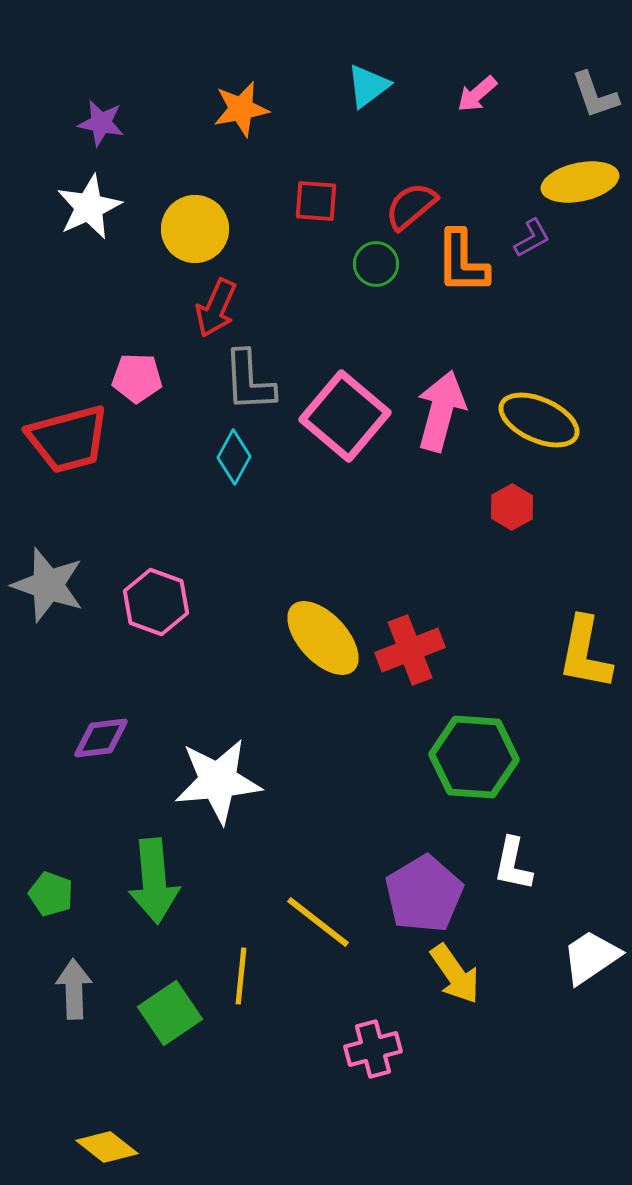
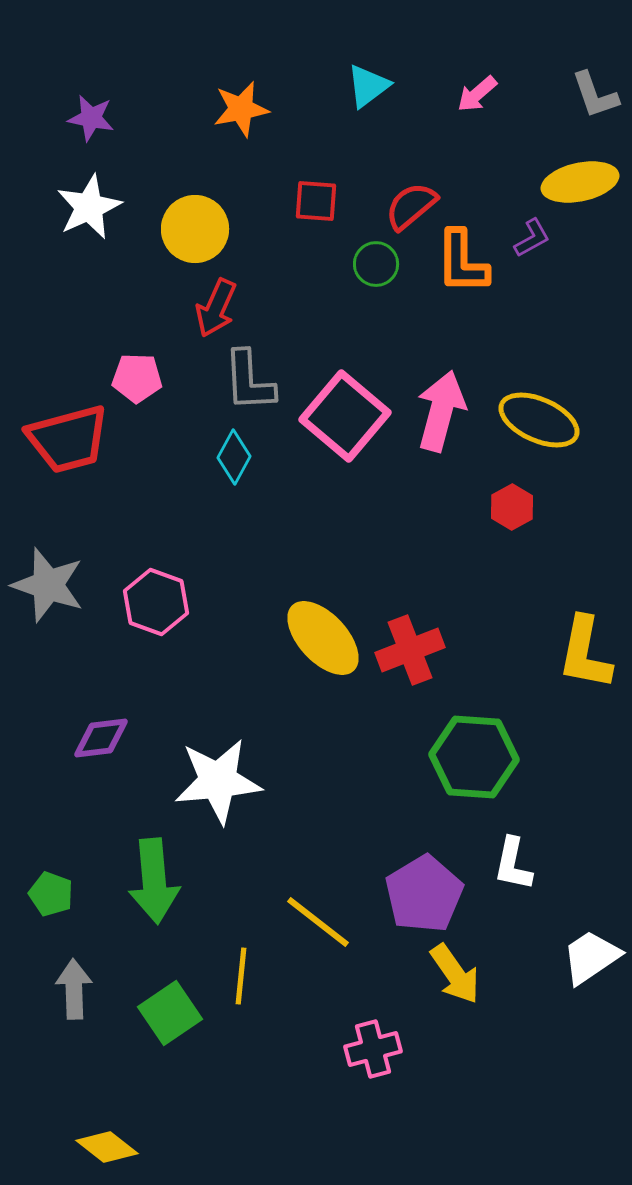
purple star at (101, 123): moved 10 px left, 5 px up
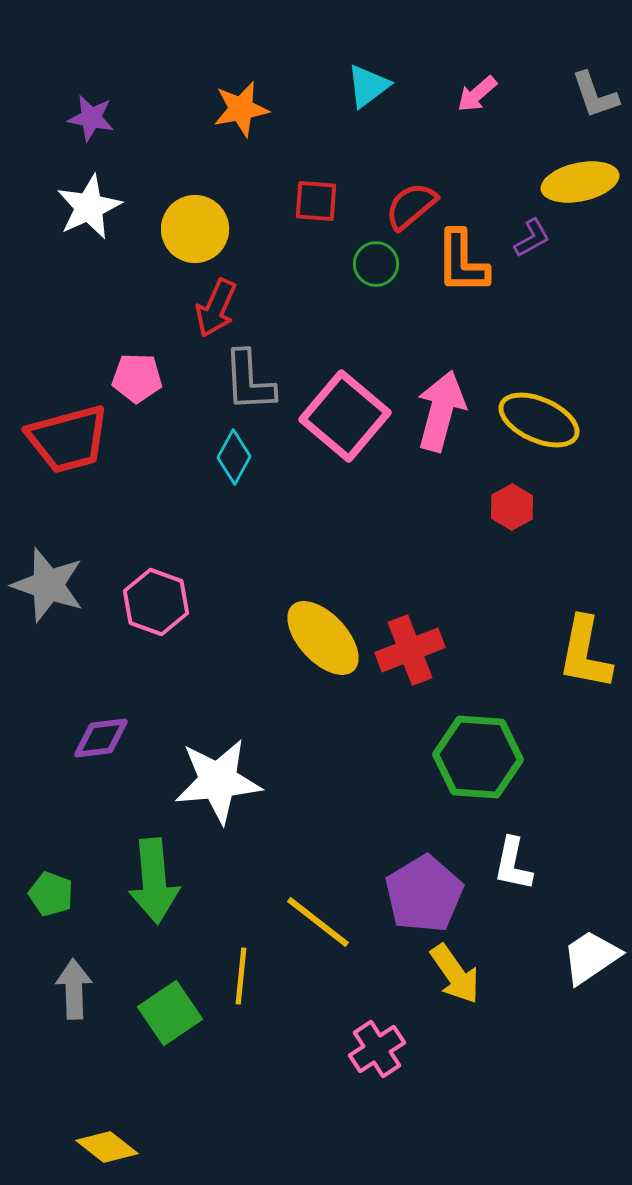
green hexagon at (474, 757): moved 4 px right
pink cross at (373, 1049): moved 4 px right; rotated 18 degrees counterclockwise
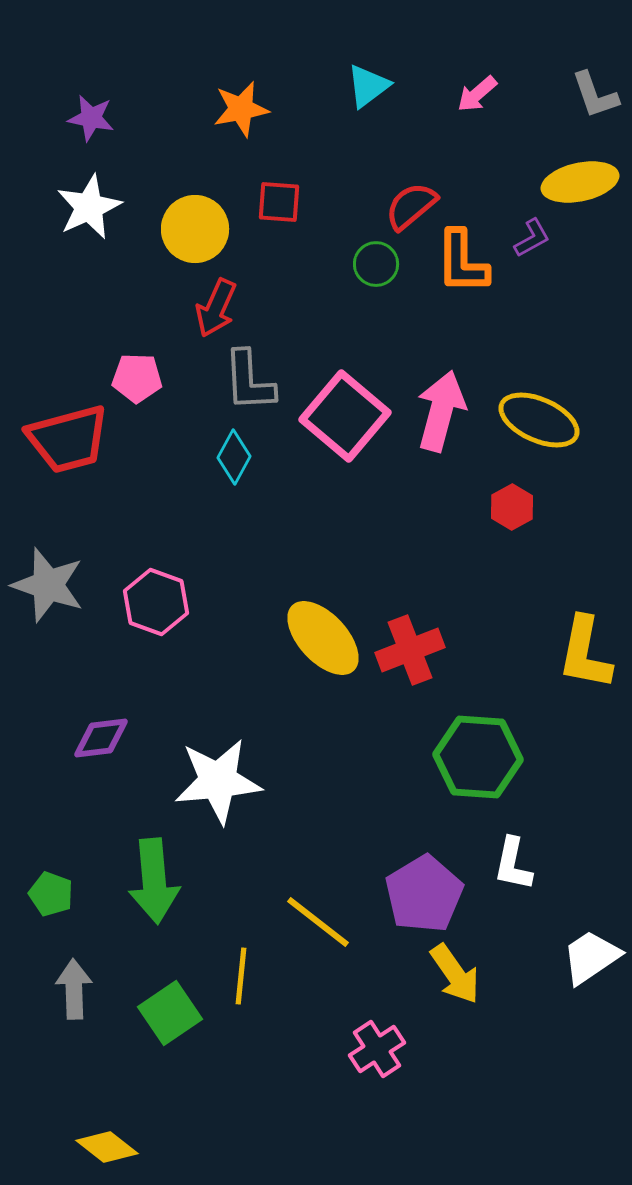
red square at (316, 201): moved 37 px left, 1 px down
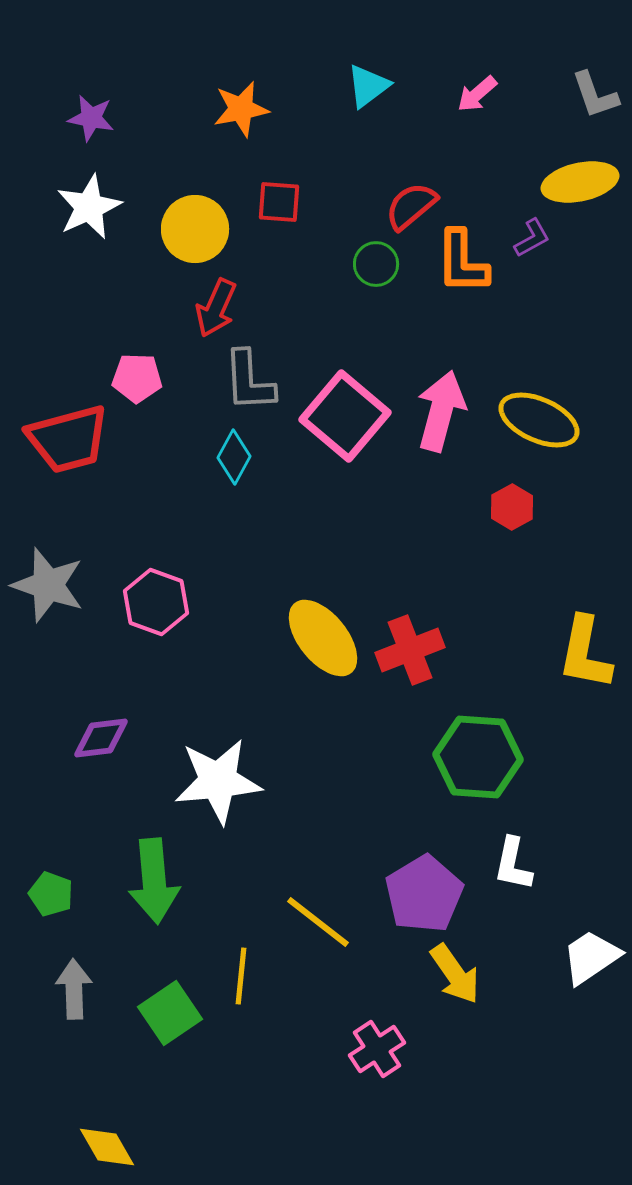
yellow ellipse at (323, 638): rotated 4 degrees clockwise
yellow diamond at (107, 1147): rotated 22 degrees clockwise
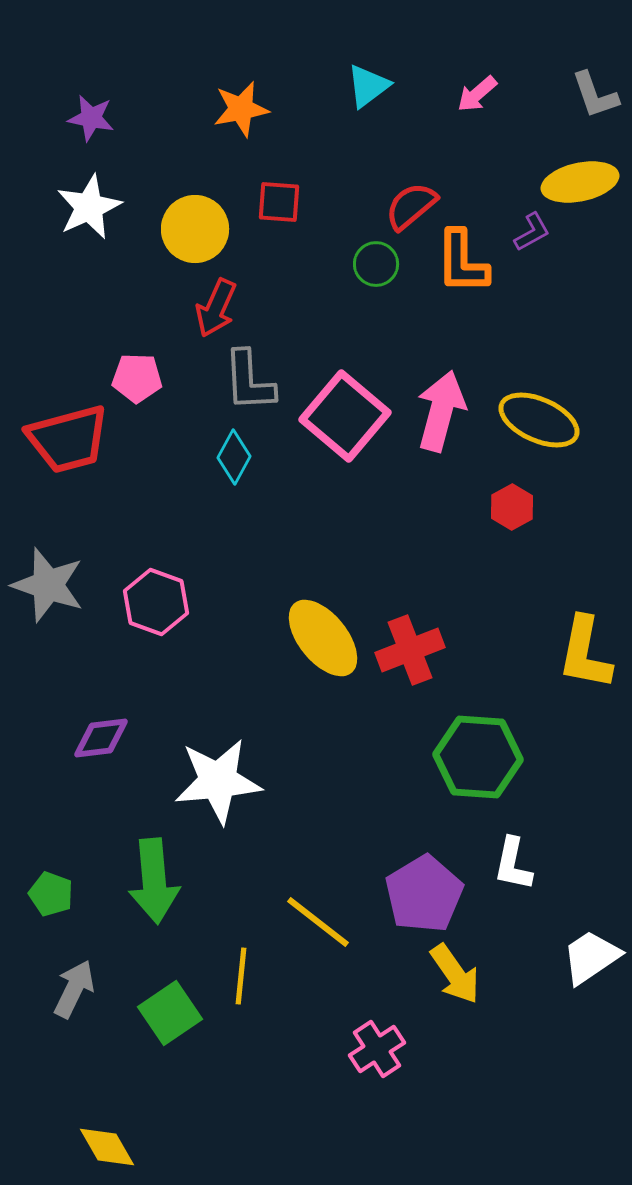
purple L-shape at (532, 238): moved 6 px up
gray arrow at (74, 989): rotated 28 degrees clockwise
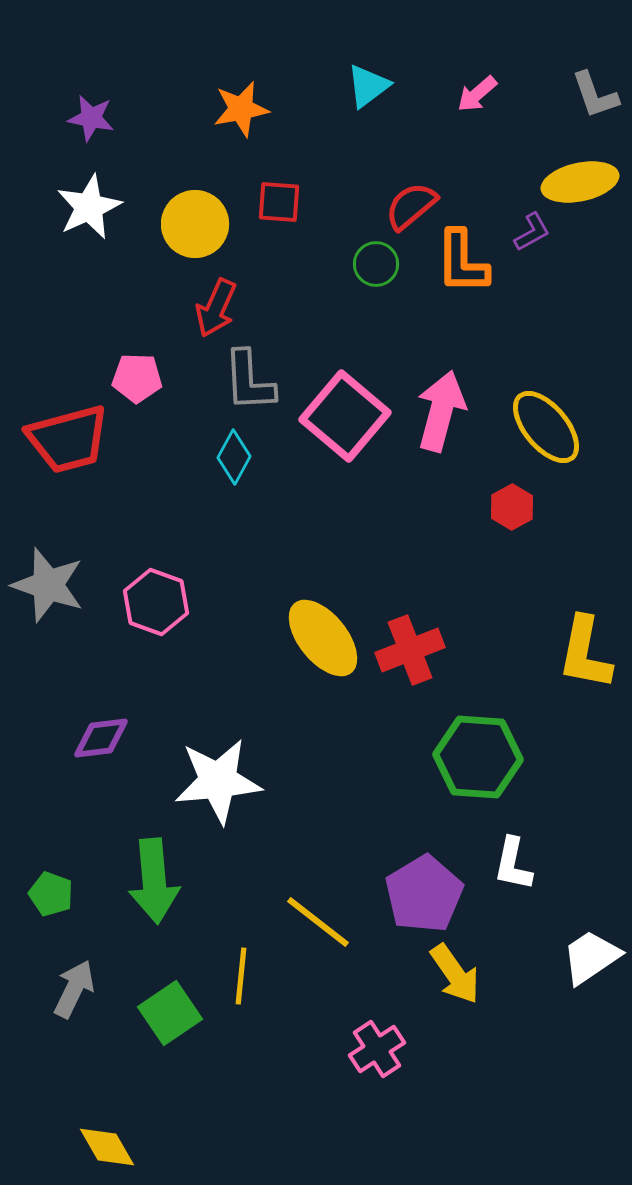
yellow circle at (195, 229): moved 5 px up
yellow ellipse at (539, 420): moved 7 px right, 7 px down; rotated 26 degrees clockwise
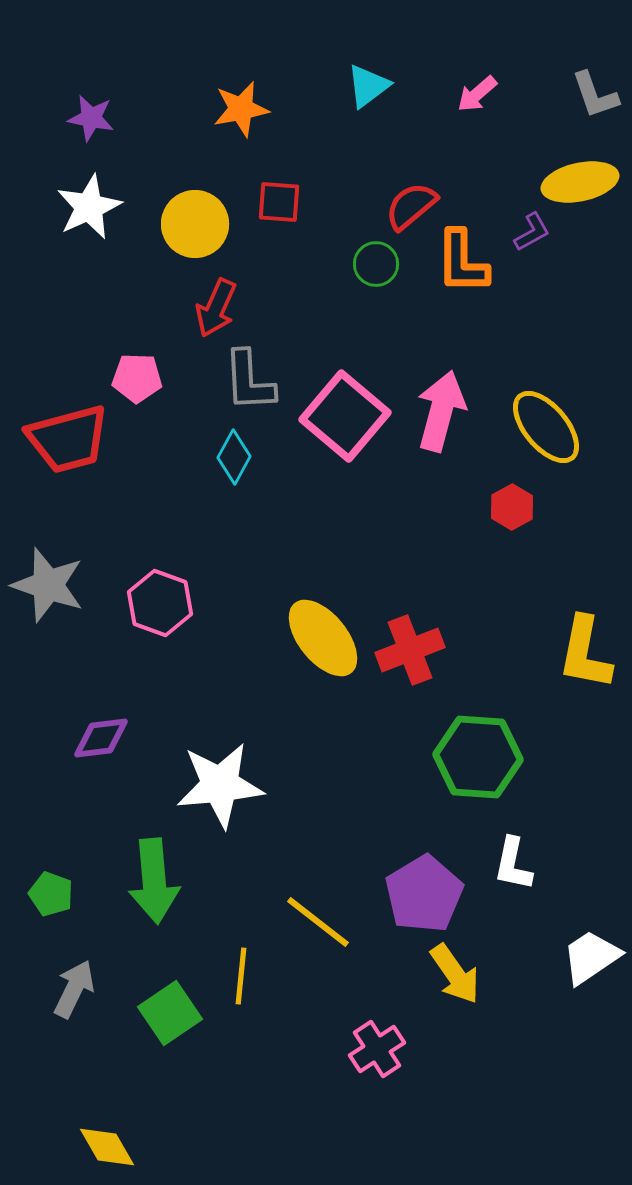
pink hexagon at (156, 602): moved 4 px right, 1 px down
white star at (218, 781): moved 2 px right, 4 px down
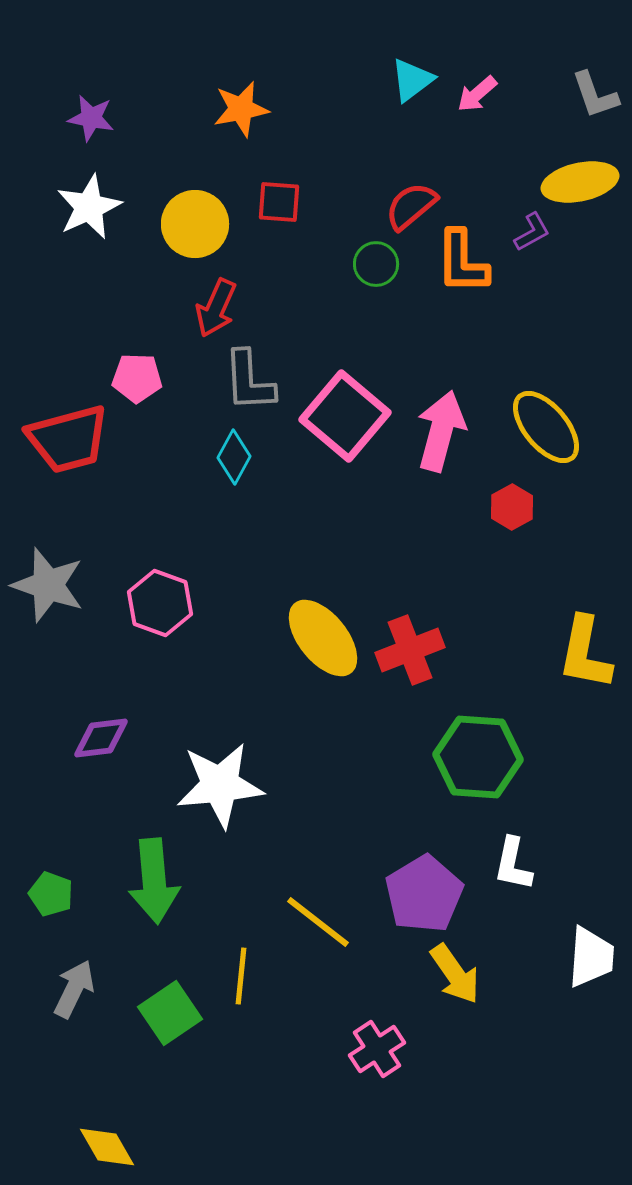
cyan triangle at (368, 86): moved 44 px right, 6 px up
pink arrow at (441, 411): moved 20 px down
white trapezoid at (591, 957): rotated 128 degrees clockwise
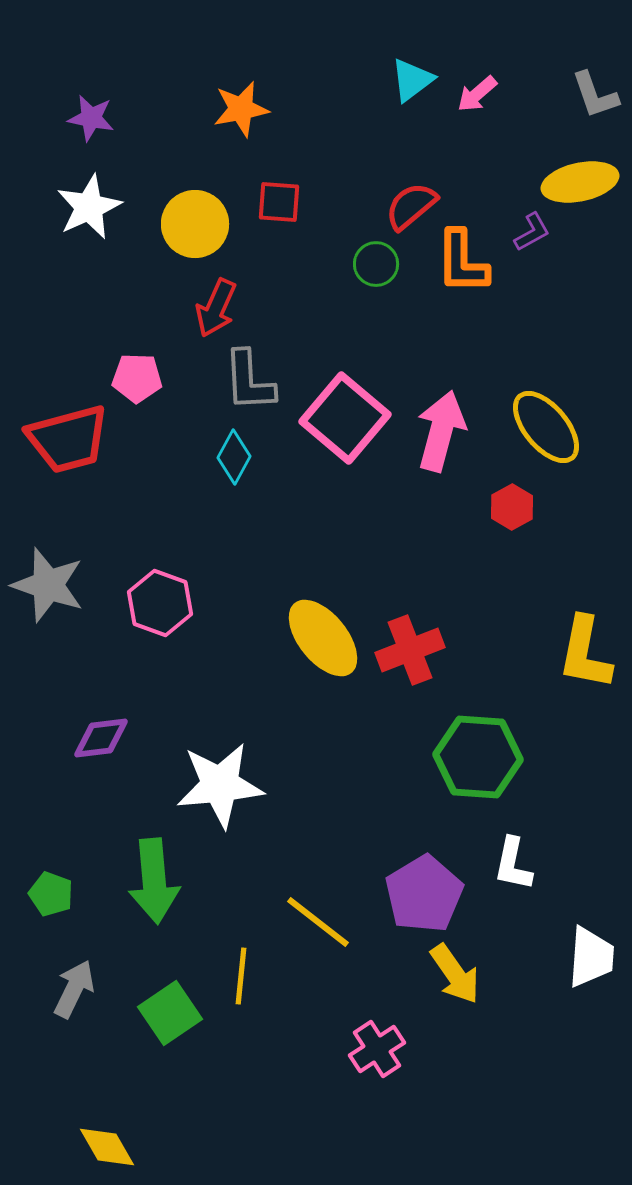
pink square at (345, 416): moved 2 px down
